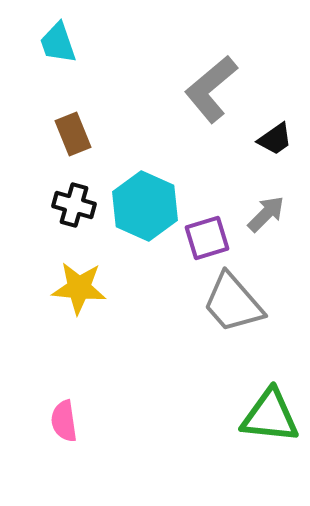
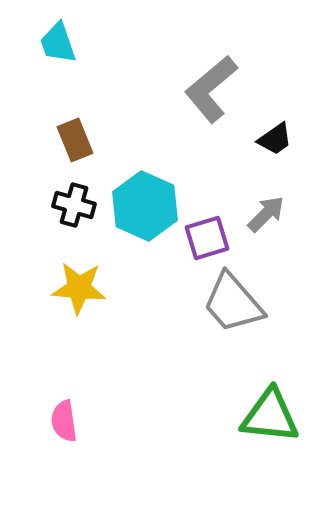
brown rectangle: moved 2 px right, 6 px down
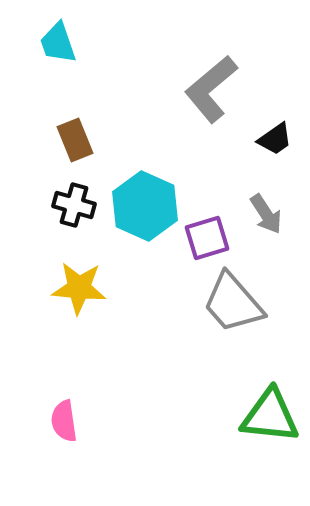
gray arrow: rotated 102 degrees clockwise
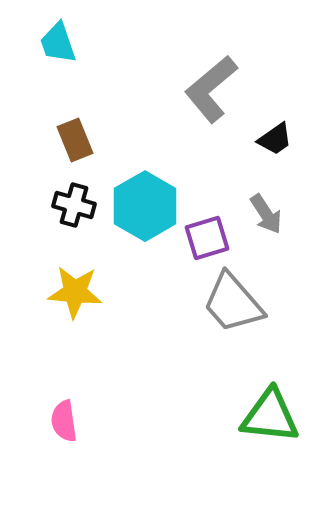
cyan hexagon: rotated 6 degrees clockwise
yellow star: moved 4 px left, 4 px down
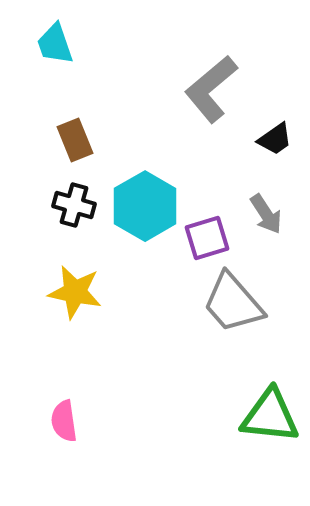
cyan trapezoid: moved 3 px left, 1 px down
yellow star: rotated 6 degrees clockwise
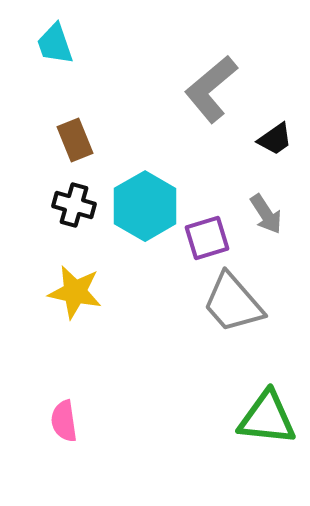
green triangle: moved 3 px left, 2 px down
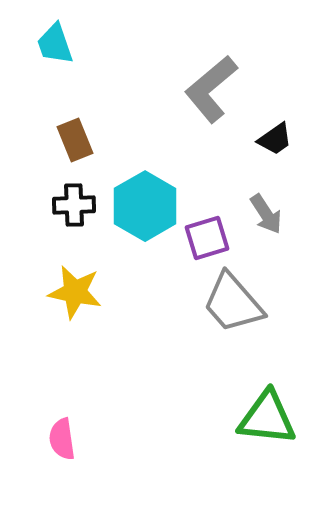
black cross: rotated 18 degrees counterclockwise
pink semicircle: moved 2 px left, 18 px down
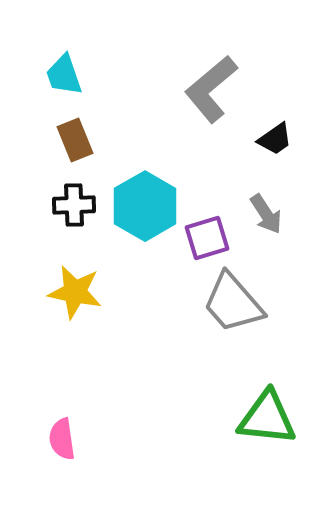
cyan trapezoid: moved 9 px right, 31 px down
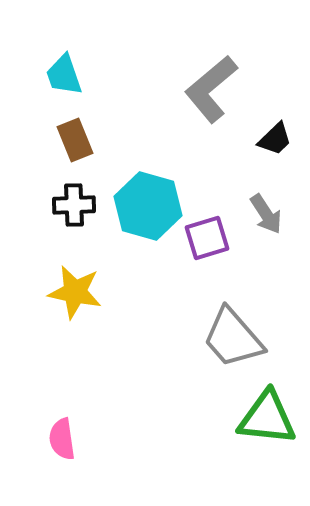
black trapezoid: rotated 9 degrees counterclockwise
cyan hexagon: moved 3 px right; rotated 14 degrees counterclockwise
gray trapezoid: moved 35 px down
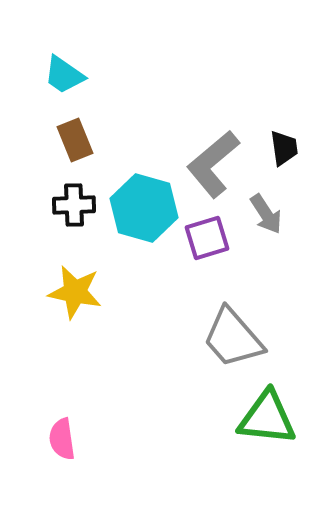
cyan trapezoid: rotated 36 degrees counterclockwise
gray L-shape: moved 2 px right, 75 px down
black trapezoid: moved 9 px right, 9 px down; rotated 54 degrees counterclockwise
cyan hexagon: moved 4 px left, 2 px down
